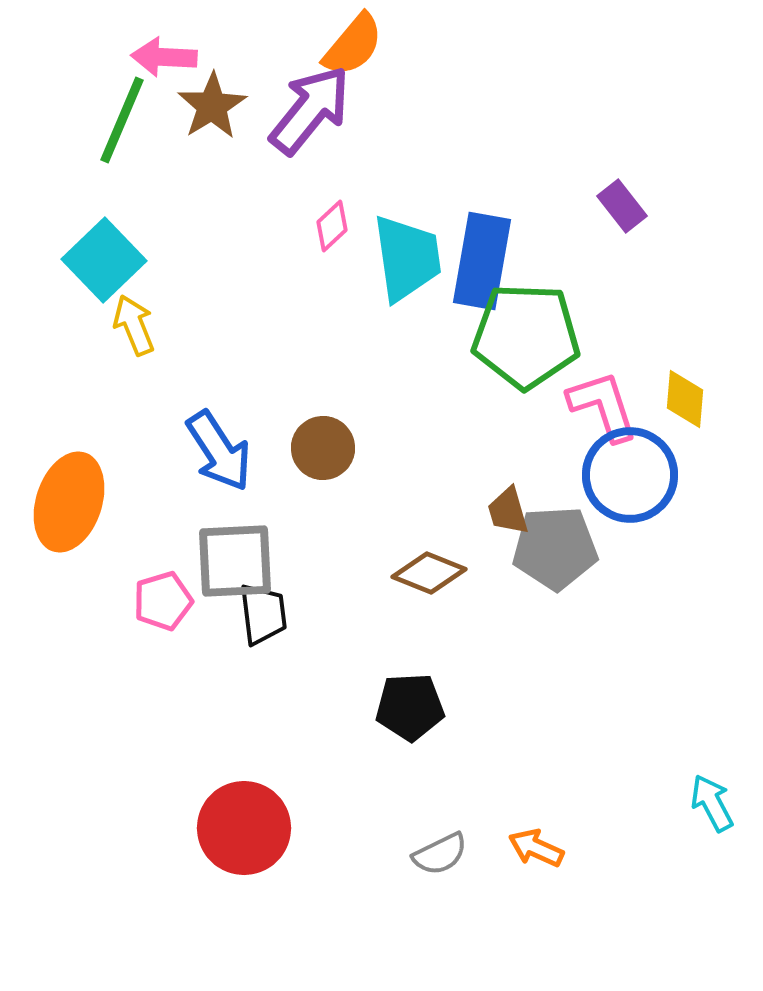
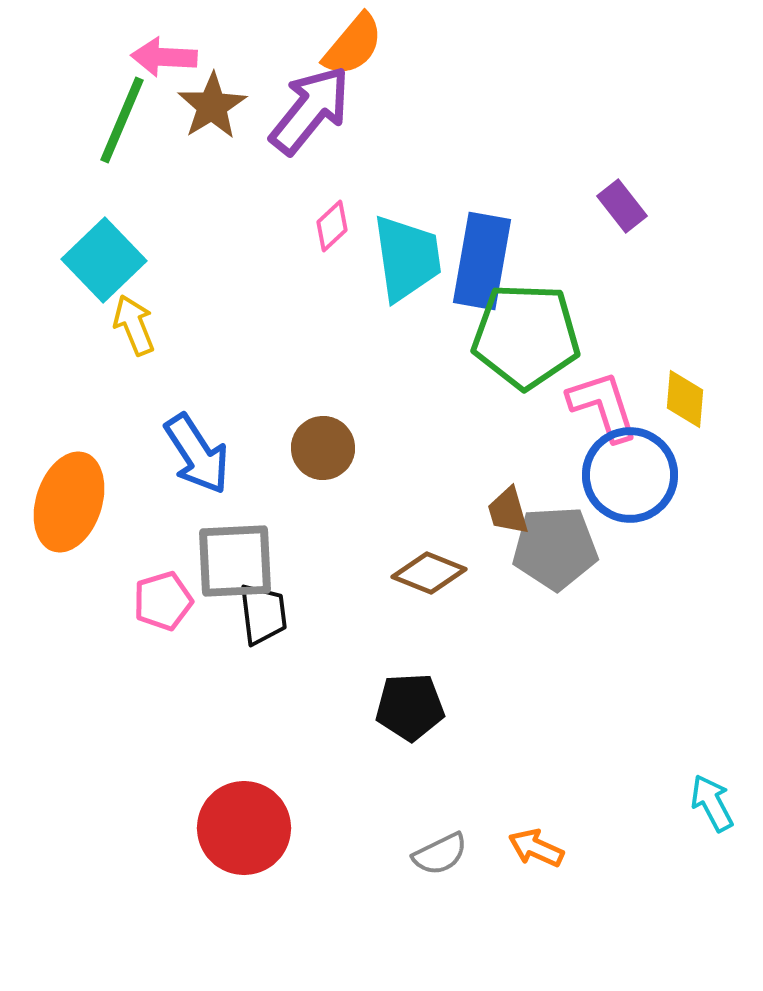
blue arrow: moved 22 px left, 3 px down
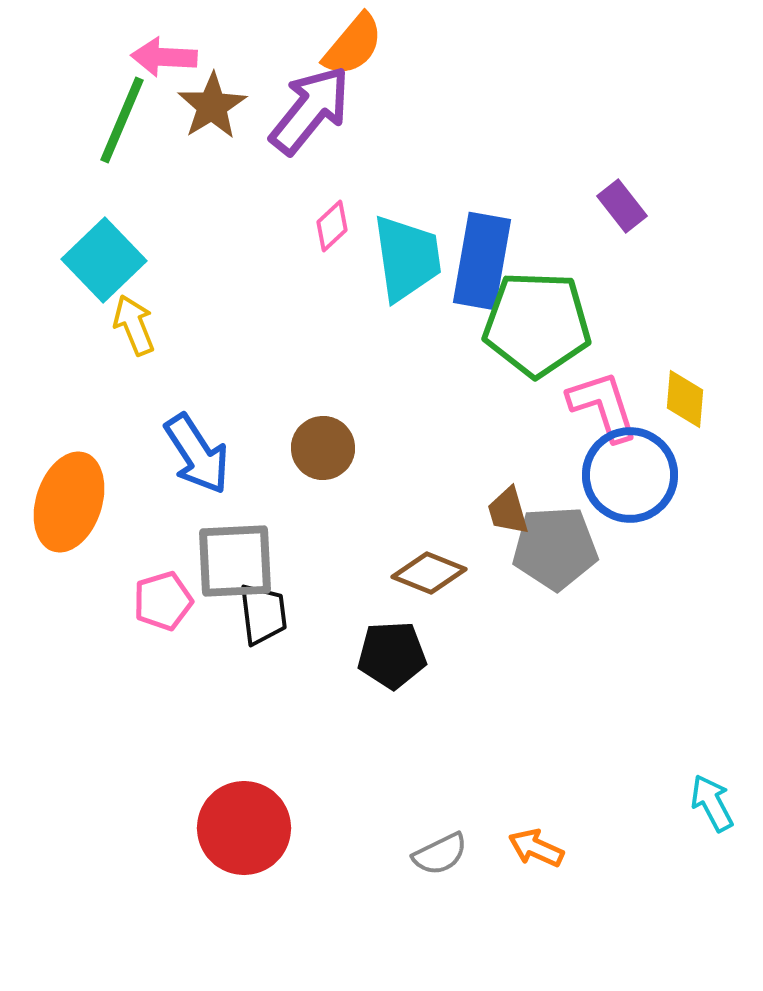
green pentagon: moved 11 px right, 12 px up
black pentagon: moved 18 px left, 52 px up
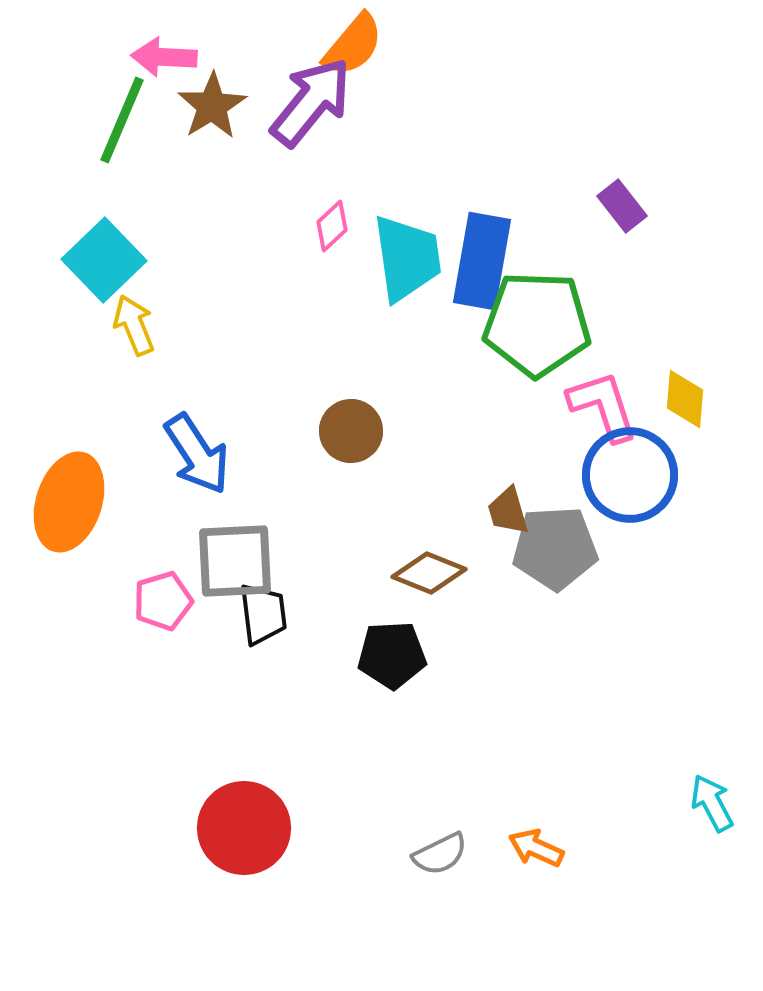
purple arrow: moved 1 px right, 8 px up
brown circle: moved 28 px right, 17 px up
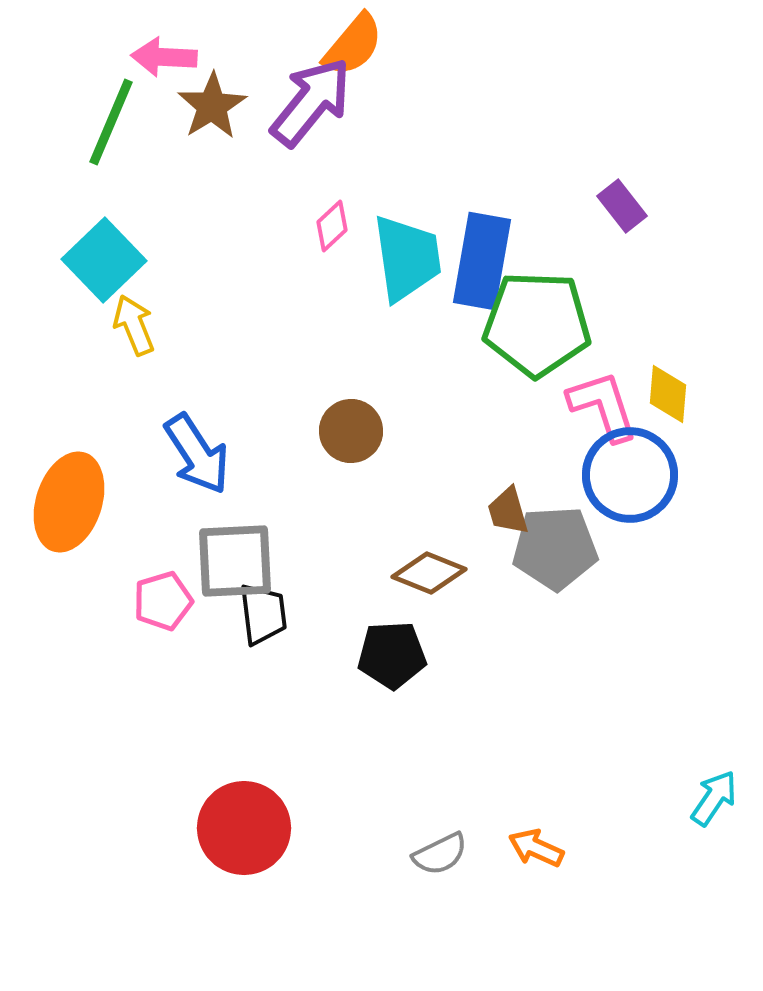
green line: moved 11 px left, 2 px down
yellow diamond: moved 17 px left, 5 px up
cyan arrow: moved 2 px right, 5 px up; rotated 62 degrees clockwise
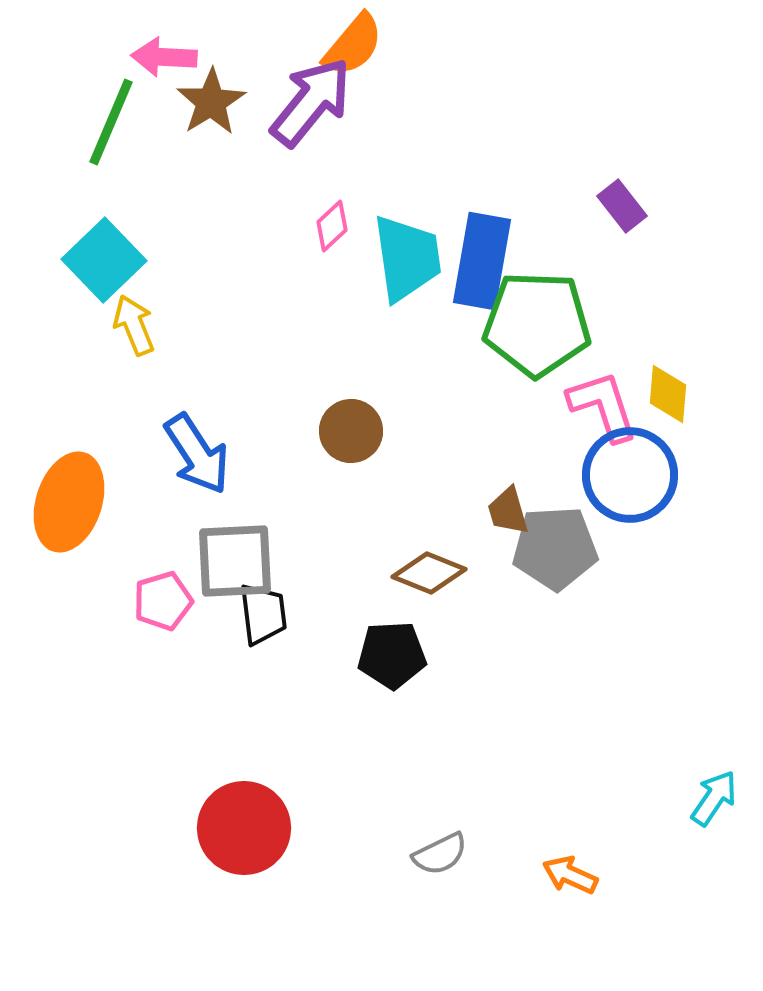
brown star: moved 1 px left, 4 px up
orange arrow: moved 34 px right, 27 px down
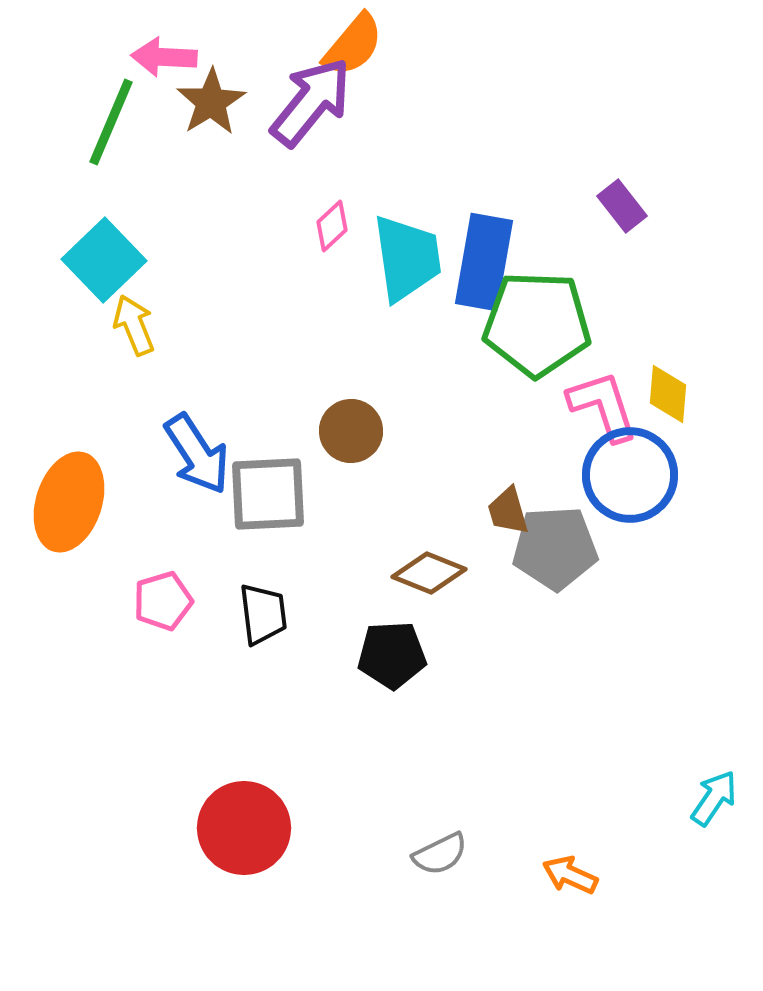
blue rectangle: moved 2 px right, 1 px down
gray square: moved 33 px right, 67 px up
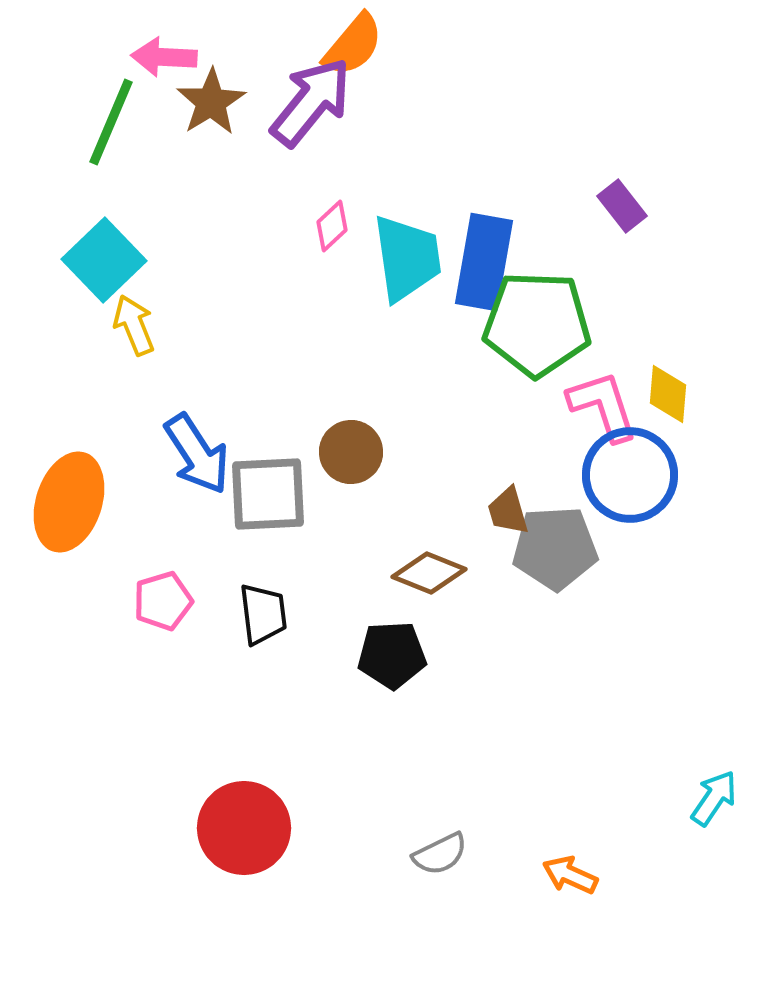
brown circle: moved 21 px down
